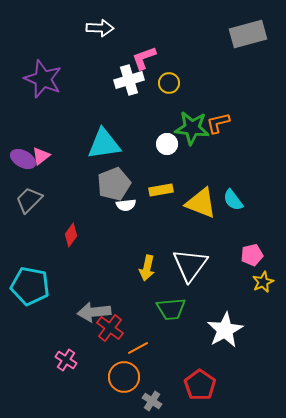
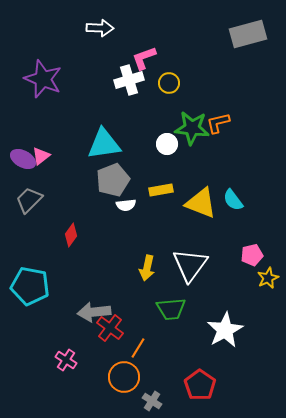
gray pentagon: moved 1 px left, 4 px up
yellow star: moved 5 px right, 4 px up
orange line: rotated 30 degrees counterclockwise
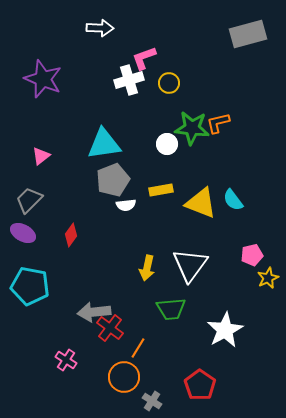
purple ellipse: moved 74 px down
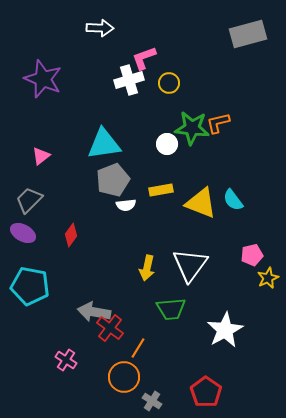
gray arrow: rotated 16 degrees clockwise
red pentagon: moved 6 px right, 7 px down
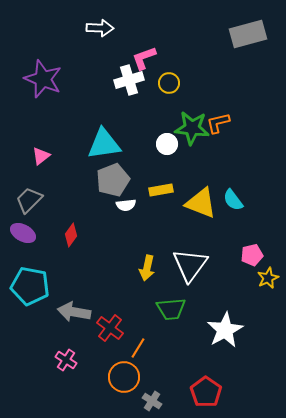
gray arrow: moved 20 px left
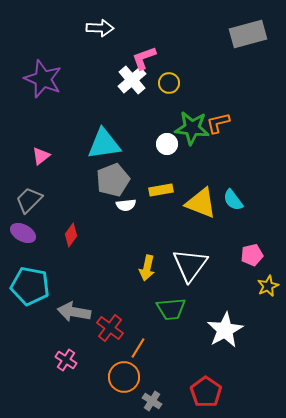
white cross: moved 3 px right; rotated 24 degrees counterclockwise
yellow star: moved 8 px down
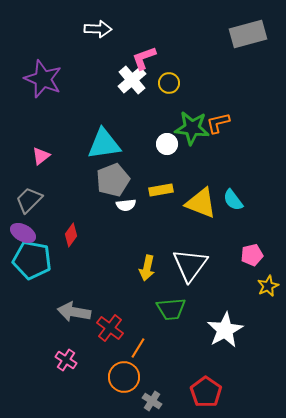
white arrow: moved 2 px left, 1 px down
cyan pentagon: moved 2 px right, 26 px up
